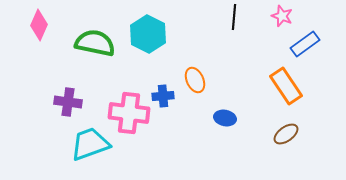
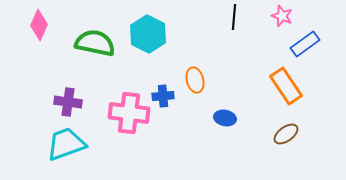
orange ellipse: rotated 10 degrees clockwise
cyan trapezoid: moved 24 px left
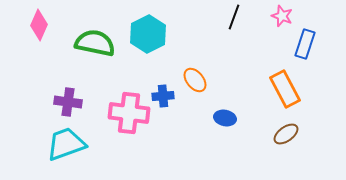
black line: rotated 15 degrees clockwise
cyan hexagon: rotated 6 degrees clockwise
blue rectangle: rotated 36 degrees counterclockwise
orange ellipse: rotated 25 degrees counterclockwise
orange rectangle: moved 1 px left, 3 px down; rotated 6 degrees clockwise
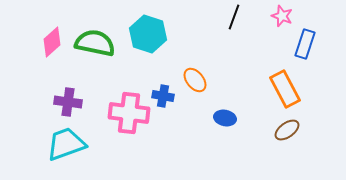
pink diamond: moved 13 px right, 17 px down; rotated 24 degrees clockwise
cyan hexagon: rotated 15 degrees counterclockwise
blue cross: rotated 15 degrees clockwise
brown ellipse: moved 1 px right, 4 px up
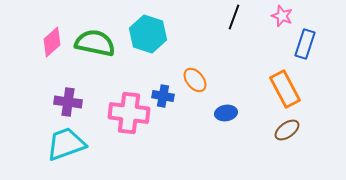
blue ellipse: moved 1 px right, 5 px up; rotated 20 degrees counterclockwise
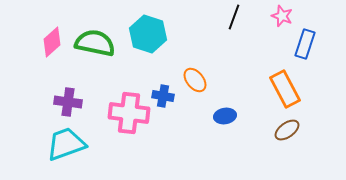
blue ellipse: moved 1 px left, 3 px down
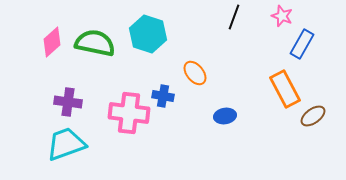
blue rectangle: moved 3 px left; rotated 12 degrees clockwise
orange ellipse: moved 7 px up
brown ellipse: moved 26 px right, 14 px up
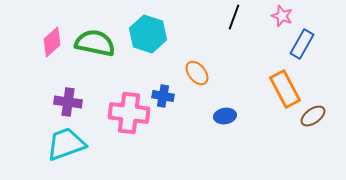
orange ellipse: moved 2 px right
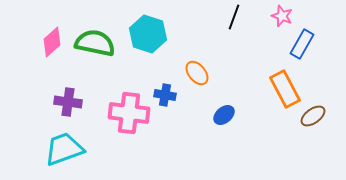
blue cross: moved 2 px right, 1 px up
blue ellipse: moved 1 px left, 1 px up; rotated 30 degrees counterclockwise
cyan trapezoid: moved 2 px left, 5 px down
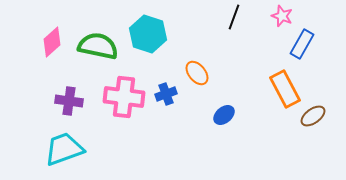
green semicircle: moved 3 px right, 3 px down
blue cross: moved 1 px right, 1 px up; rotated 30 degrees counterclockwise
purple cross: moved 1 px right, 1 px up
pink cross: moved 5 px left, 16 px up
